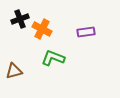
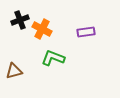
black cross: moved 1 px down
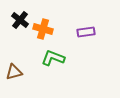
black cross: rotated 30 degrees counterclockwise
orange cross: moved 1 px right; rotated 12 degrees counterclockwise
brown triangle: moved 1 px down
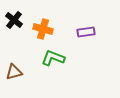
black cross: moved 6 px left
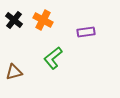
orange cross: moved 9 px up; rotated 12 degrees clockwise
green L-shape: rotated 60 degrees counterclockwise
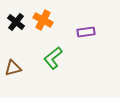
black cross: moved 2 px right, 2 px down
brown triangle: moved 1 px left, 4 px up
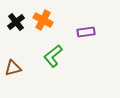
black cross: rotated 12 degrees clockwise
green L-shape: moved 2 px up
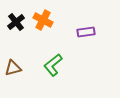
green L-shape: moved 9 px down
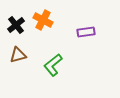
black cross: moved 3 px down
brown triangle: moved 5 px right, 13 px up
